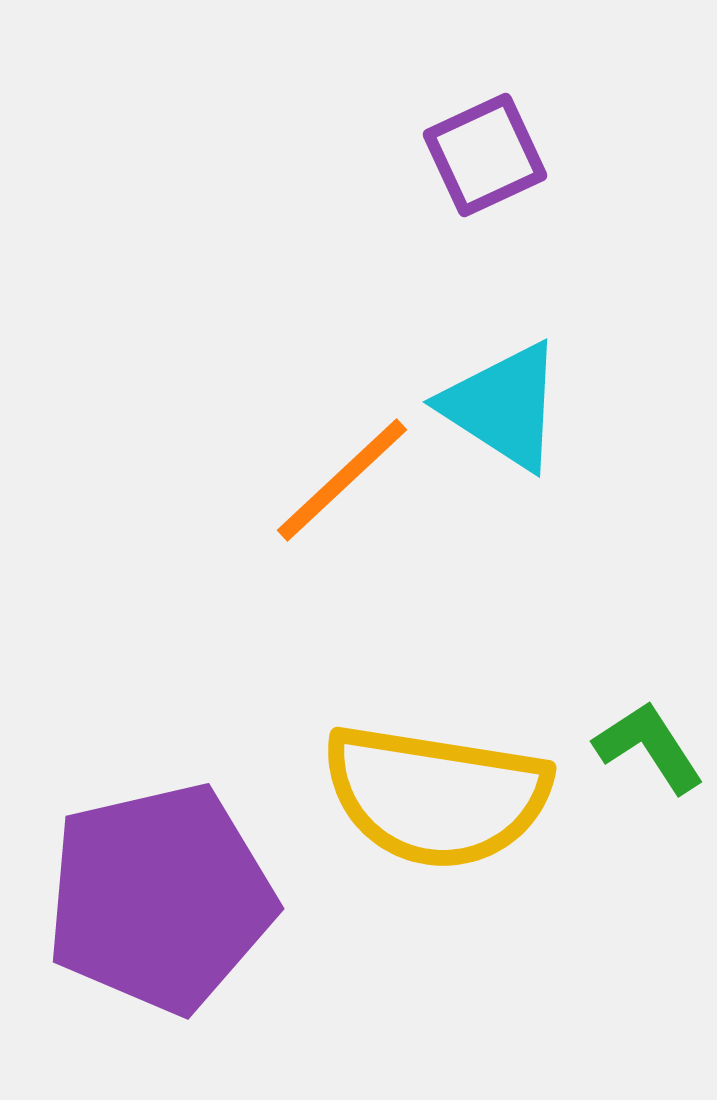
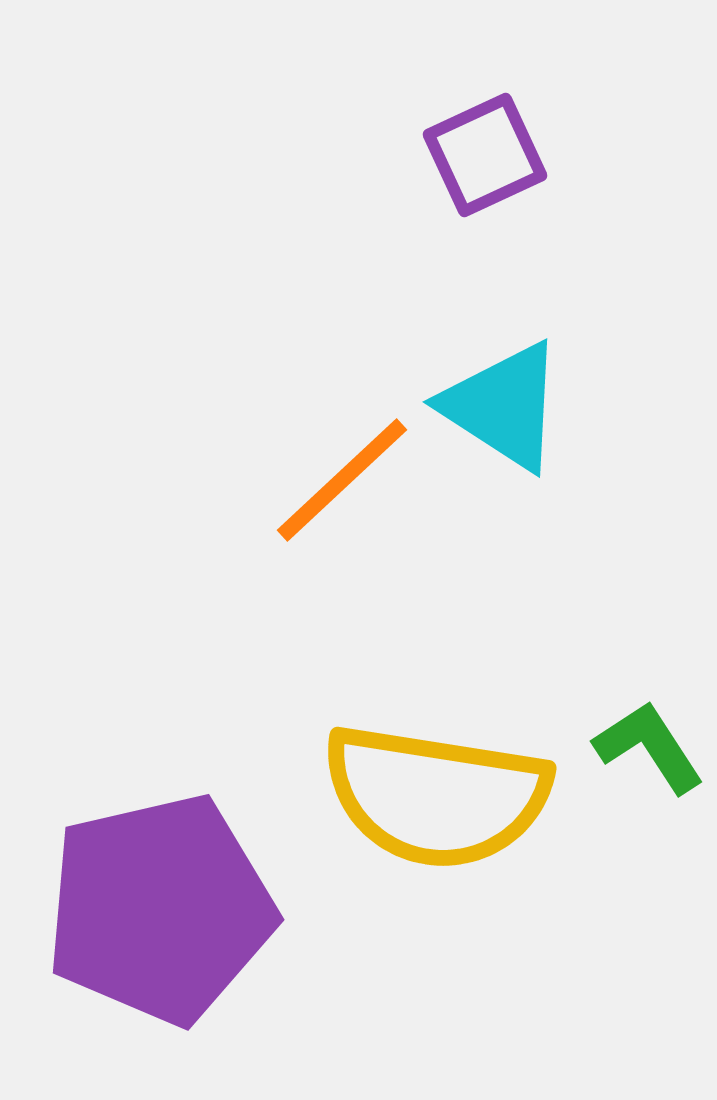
purple pentagon: moved 11 px down
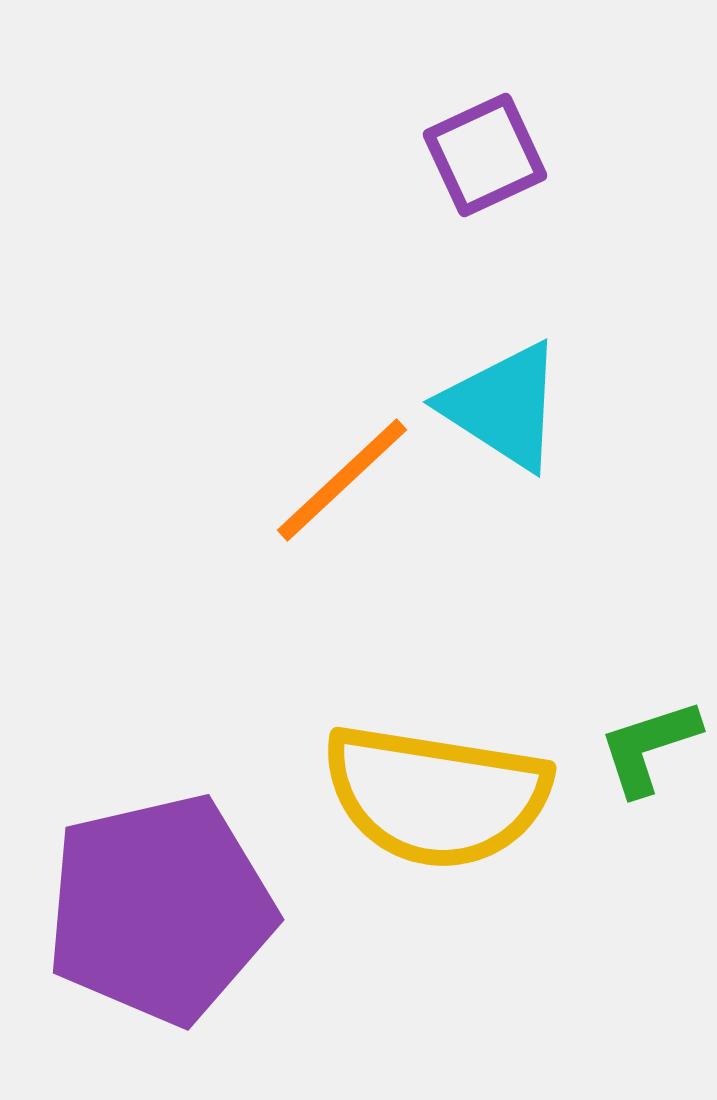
green L-shape: rotated 75 degrees counterclockwise
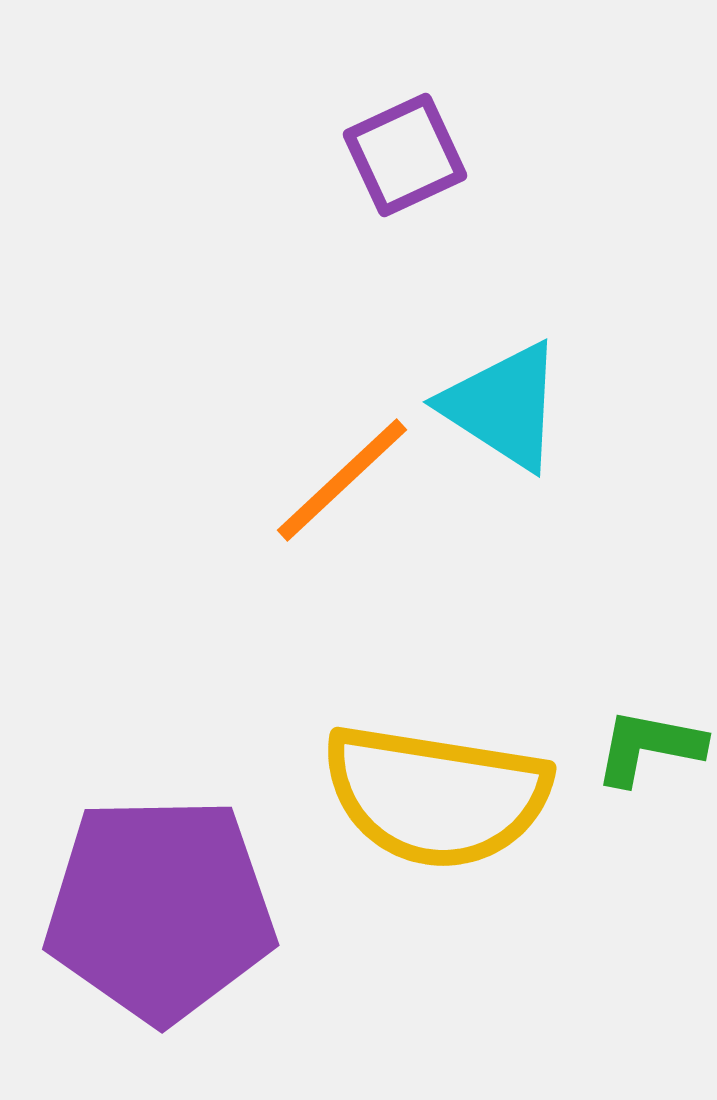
purple square: moved 80 px left
green L-shape: rotated 29 degrees clockwise
purple pentagon: rotated 12 degrees clockwise
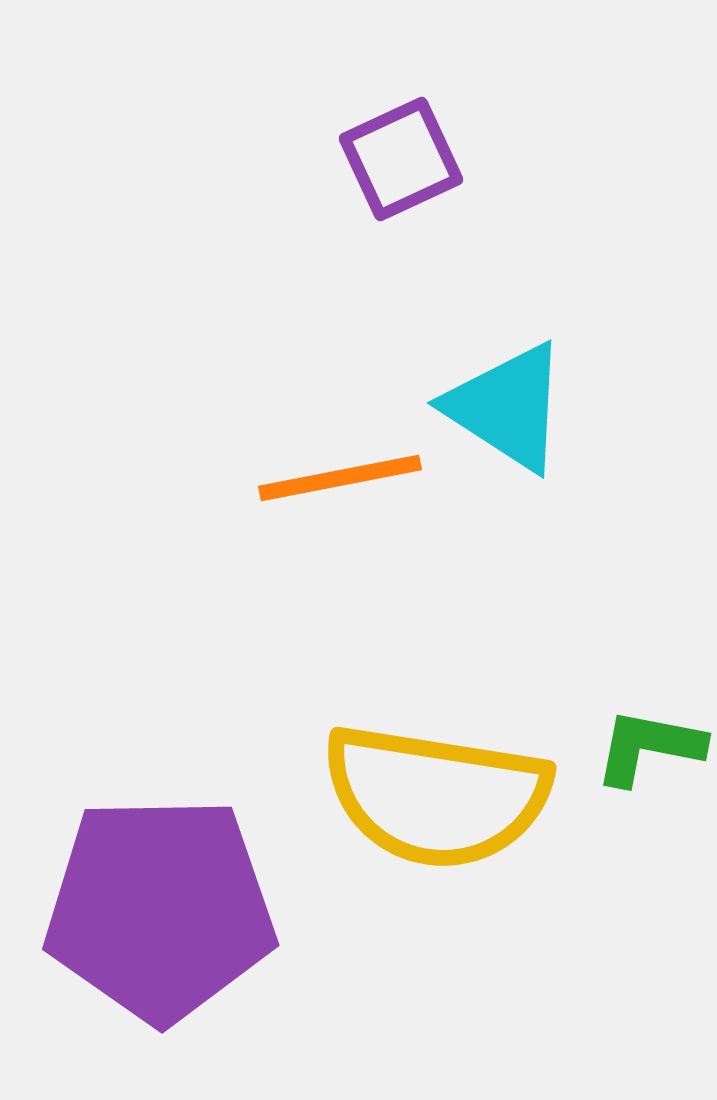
purple square: moved 4 px left, 4 px down
cyan triangle: moved 4 px right, 1 px down
orange line: moved 2 px left, 2 px up; rotated 32 degrees clockwise
